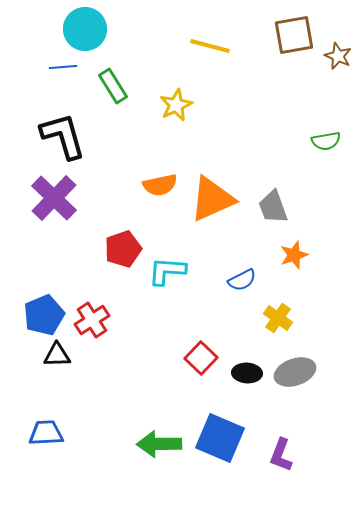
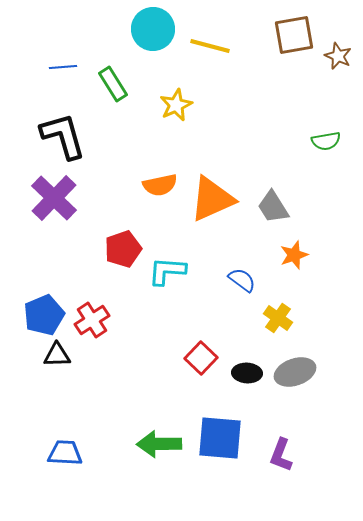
cyan circle: moved 68 px right
green rectangle: moved 2 px up
gray trapezoid: rotated 12 degrees counterclockwise
blue semicircle: rotated 116 degrees counterclockwise
blue trapezoid: moved 19 px right, 20 px down; rotated 6 degrees clockwise
blue square: rotated 18 degrees counterclockwise
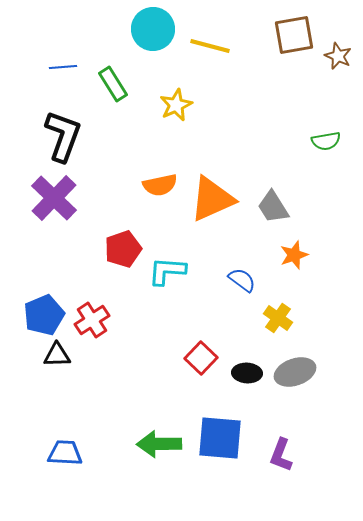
black L-shape: rotated 36 degrees clockwise
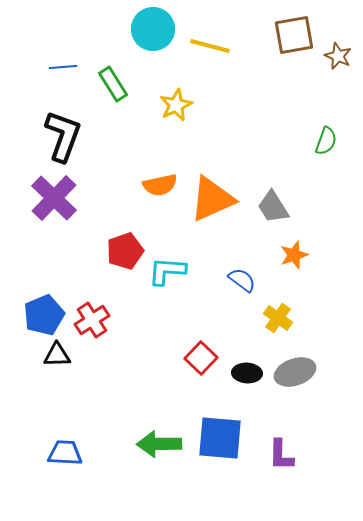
green semicircle: rotated 60 degrees counterclockwise
red pentagon: moved 2 px right, 2 px down
purple L-shape: rotated 20 degrees counterclockwise
